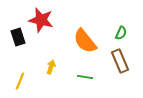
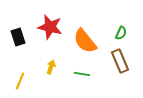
red star: moved 9 px right, 7 px down
green line: moved 3 px left, 3 px up
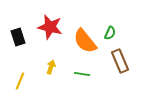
green semicircle: moved 11 px left
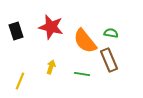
red star: moved 1 px right
green semicircle: moved 1 px right; rotated 104 degrees counterclockwise
black rectangle: moved 2 px left, 6 px up
brown rectangle: moved 11 px left, 1 px up
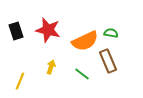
red star: moved 3 px left, 3 px down
orange semicircle: rotated 76 degrees counterclockwise
brown rectangle: moved 1 px left, 1 px down
green line: rotated 28 degrees clockwise
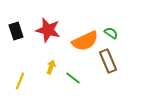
green semicircle: rotated 24 degrees clockwise
green line: moved 9 px left, 4 px down
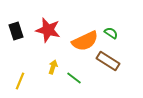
brown rectangle: rotated 35 degrees counterclockwise
yellow arrow: moved 2 px right
green line: moved 1 px right
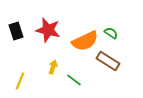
green line: moved 2 px down
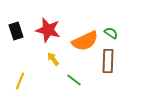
brown rectangle: rotated 60 degrees clockwise
yellow arrow: moved 8 px up; rotated 56 degrees counterclockwise
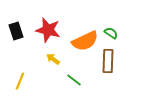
yellow arrow: rotated 16 degrees counterclockwise
